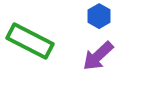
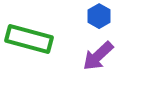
green rectangle: moved 1 px left, 2 px up; rotated 12 degrees counterclockwise
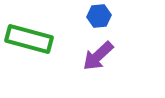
blue hexagon: rotated 25 degrees clockwise
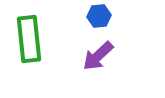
green rectangle: rotated 69 degrees clockwise
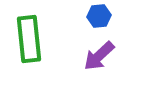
purple arrow: moved 1 px right
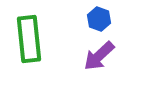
blue hexagon: moved 3 px down; rotated 25 degrees clockwise
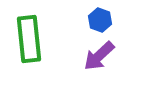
blue hexagon: moved 1 px right, 1 px down
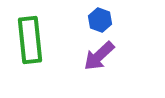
green rectangle: moved 1 px right, 1 px down
